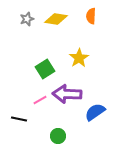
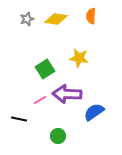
yellow star: rotated 30 degrees counterclockwise
blue semicircle: moved 1 px left
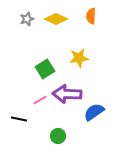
yellow diamond: rotated 15 degrees clockwise
yellow star: rotated 18 degrees counterclockwise
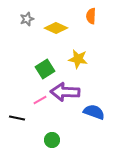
yellow diamond: moved 9 px down
yellow star: moved 1 px left, 1 px down; rotated 18 degrees clockwise
purple arrow: moved 2 px left, 2 px up
blue semicircle: rotated 55 degrees clockwise
black line: moved 2 px left, 1 px up
green circle: moved 6 px left, 4 px down
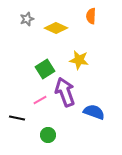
yellow star: moved 1 px right, 1 px down
purple arrow: rotated 68 degrees clockwise
green circle: moved 4 px left, 5 px up
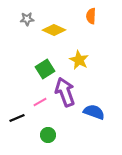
gray star: rotated 16 degrees clockwise
yellow diamond: moved 2 px left, 2 px down
yellow star: rotated 18 degrees clockwise
pink line: moved 2 px down
black line: rotated 35 degrees counterclockwise
